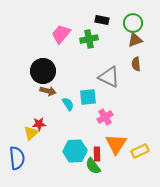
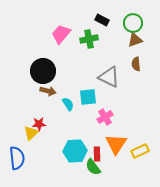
black rectangle: rotated 16 degrees clockwise
green semicircle: moved 1 px down
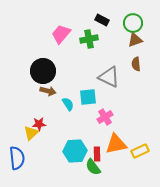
orange triangle: rotated 45 degrees clockwise
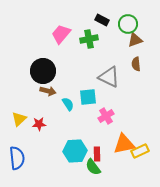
green circle: moved 5 px left, 1 px down
pink cross: moved 1 px right, 1 px up
yellow triangle: moved 12 px left, 14 px up
orange triangle: moved 8 px right
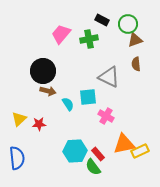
pink cross: rotated 28 degrees counterclockwise
red rectangle: moved 1 px right; rotated 40 degrees counterclockwise
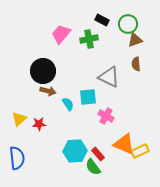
orange triangle: rotated 35 degrees clockwise
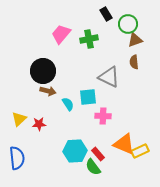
black rectangle: moved 4 px right, 6 px up; rotated 32 degrees clockwise
brown semicircle: moved 2 px left, 2 px up
pink cross: moved 3 px left; rotated 28 degrees counterclockwise
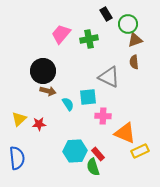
orange triangle: moved 1 px right, 11 px up
green semicircle: rotated 18 degrees clockwise
